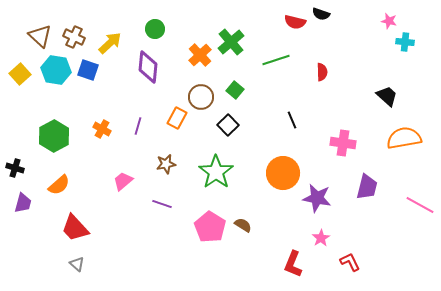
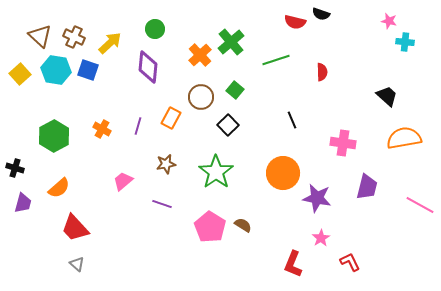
orange rectangle at (177, 118): moved 6 px left
orange semicircle at (59, 185): moved 3 px down
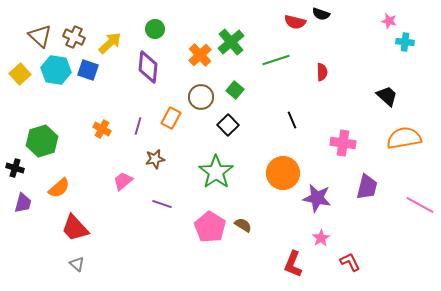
green hexagon at (54, 136): moved 12 px left, 5 px down; rotated 12 degrees clockwise
brown star at (166, 164): moved 11 px left, 5 px up
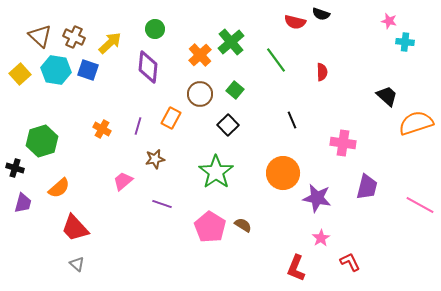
green line at (276, 60): rotated 72 degrees clockwise
brown circle at (201, 97): moved 1 px left, 3 px up
orange semicircle at (404, 138): moved 12 px right, 15 px up; rotated 8 degrees counterclockwise
red L-shape at (293, 264): moved 3 px right, 4 px down
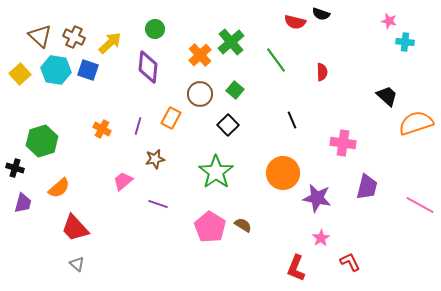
purple line at (162, 204): moved 4 px left
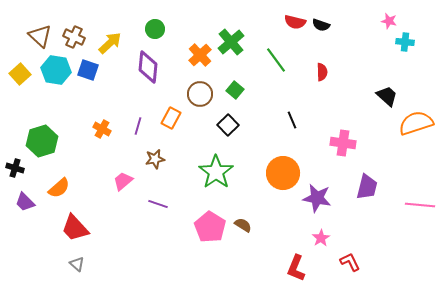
black semicircle at (321, 14): moved 11 px down
purple trapezoid at (23, 203): moved 2 px right, 1 px up; rotated 120 degrees clockwise
pink line at (420, 205): rotated 24 degrees counterclockwise
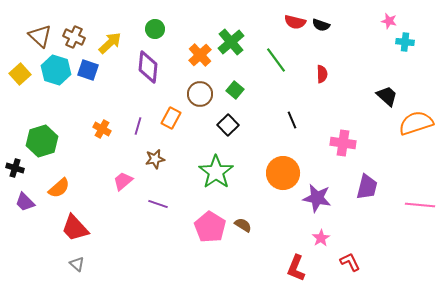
cyan hexagon at (56, 70): rotated 8 degrees clockwise
red semicircle at (322, 72): moved 2 px down
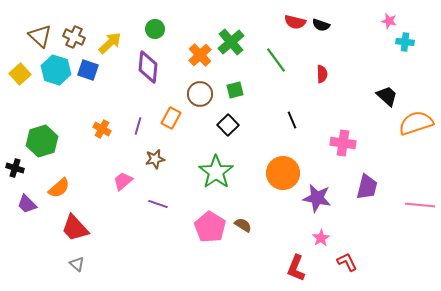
green square at (235, 90): rotated 36 degrees clockwise
purple trapezoid at (25, 202): moved 2 px right, 2 px down
red L-shape at (350, 262): moved 3 px left
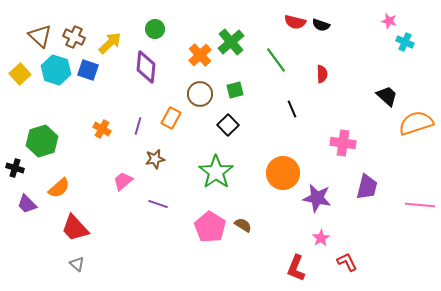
cyan cross at (405, 42): rotated 18 degrees clockwise
purple diamond at (148, 67): moved 2 px left
black line at (292, 120): moved 11 px up
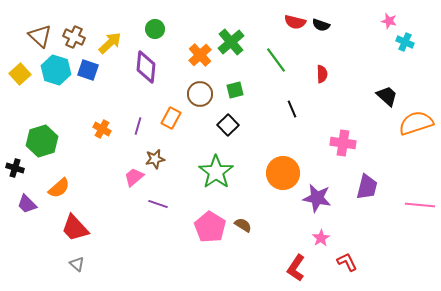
pink trapezoid at (123, 181): moved 11 px right, 4 px up
red L-shape at (296, 268): rotated 12 degrees clockwise
